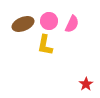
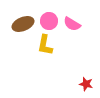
pink semicircle: rotated 96 degrees clockwise
red star: rotated 24 degrees counterclockwise
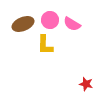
pink circle: moved 1 px right, 1 px up
yellow L-shape: rotated 10 degrees counterclockwise
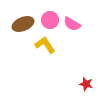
yellow L-shape: rotated 145 degrees clockwise
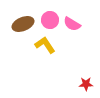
red star: rotated 16 degrees counterclockwise
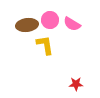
brown ellipse: moved 4 px right, 1 px down; rotated 15 degrees clockwise
yellow L-shape: rotated 25 degrees clockwise
red star: moved 10 px left
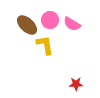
brown ellipse: rotated 50 degrees clockwise
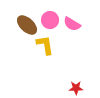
red star: moved 4 px down
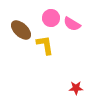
pink circle: moved 1 px right, 2 px up
brown ellipse: moved 6 px left, 5 px down
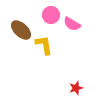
pink circle: moved 3 px up
yellow L-shape: moved 1 px left
red star: rotated 16 degrees counterclockwise
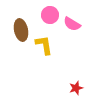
pink circle: moved 1 px left
brown ellipse: rotated 35 degrees clockwise
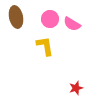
pink circle: moved 4 px down
brown ellipse: moved 5 px left, 13 px up
yellow L-shape: moved 1 px right, 1 px down
